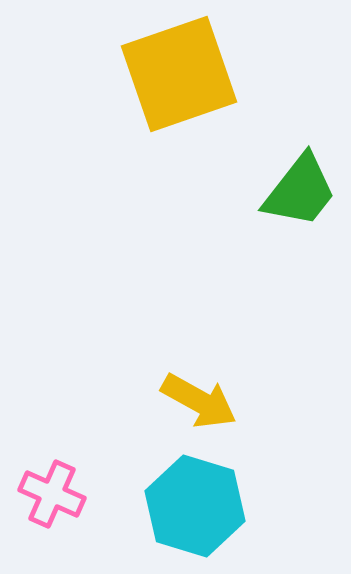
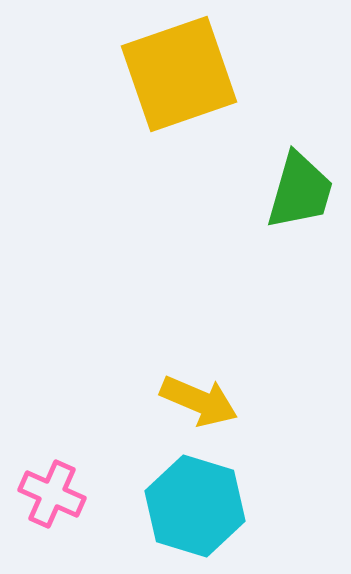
green trapezoid: rotated 22 degrees counterclockwise
yellow arrow: rotated 6 degrees counterclockwise
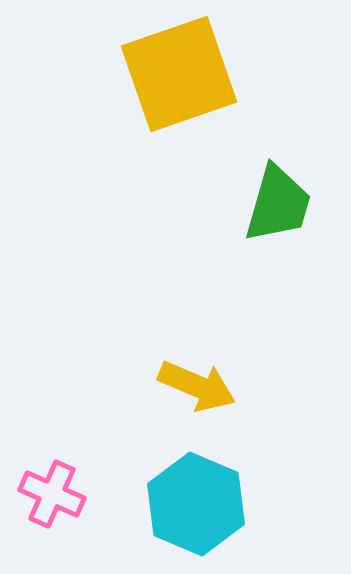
green trapezoid: moved 22 px left, 13 px down
yellow arrow: moved 2 px left, 15 px up
cyan hexagon: moved 1 px right, 2 px up; rotated 6 degrees clockwise
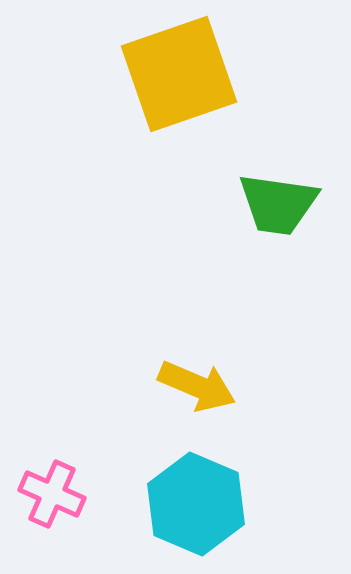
green trapezoid: rotated 82 degrees clockwise
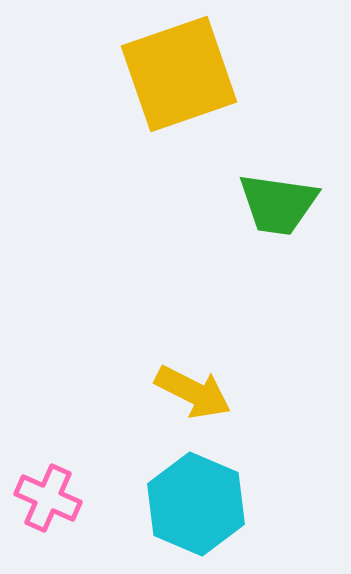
yellow arrow: moved 4 px left, 6 px down; rotated 4 degrees clockwise
pink cross: moved 4 px left, 4 px down
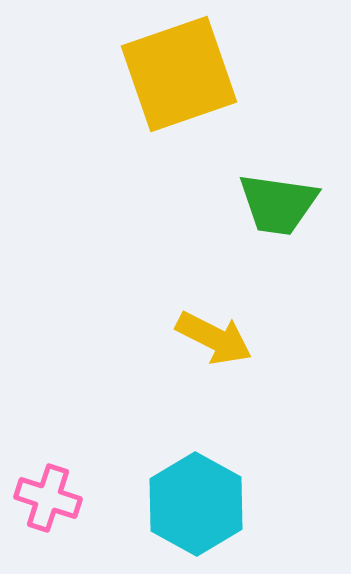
yellow arrow: moved 21 px right, 54 px up
pink cross: rotated 6 degrees counterclockwise
cyan hexagon: rotated 6 degrees clockwise
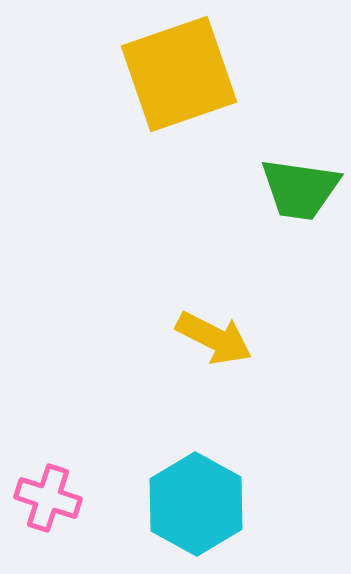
green trapezoid: moved 22 px right, 15 px up
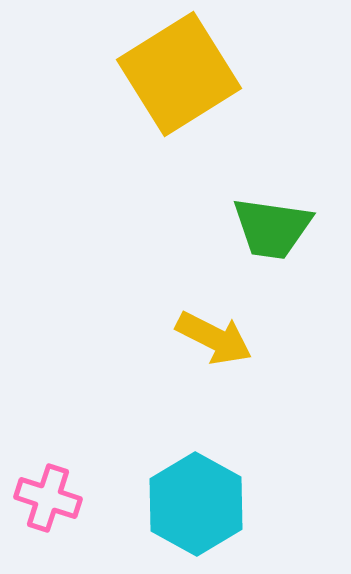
yellow square: rotated 13 degrees counterclockwise
green trapezoid: moved 28 px left, 39 px down
